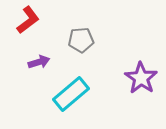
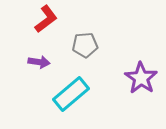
red L-shape: moved 18 px right, 1 px up
gray pentagon: moved 4 px right, 5 px down
purple arrow: rotated 25 degrees clockwise
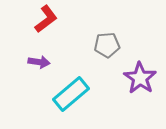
gray pentagon: moved 22 px right
purple star: moved 1 px left
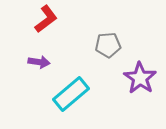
gray pentagon: moved 1 px right
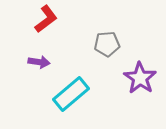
gray pentagon: moved 1 px left, 1 px up
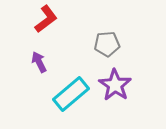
purple arrow: rotated 125 degrees counterclockwise
purple star: moved 25 px left, 7 px down
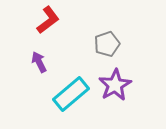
red L-shape: moved 2 px right, 1 px down
gray pentagon: rotated 15 degrees counterclockwise
purple star: rotated 8 degrees clockwise
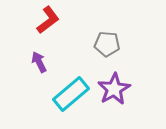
gray pentagon: rotated 25 degrees clockwise
purple star: moved 1 px left, 4 px down
